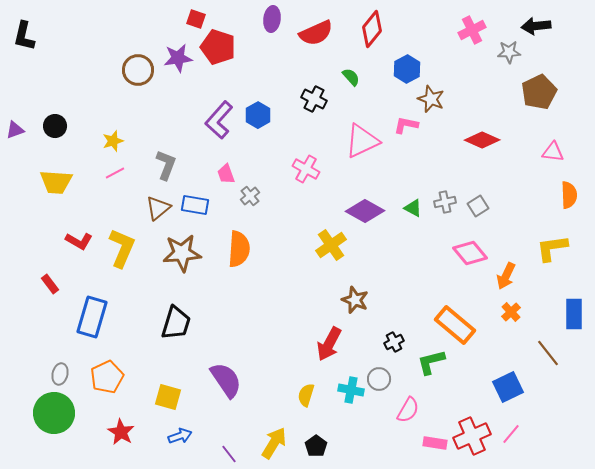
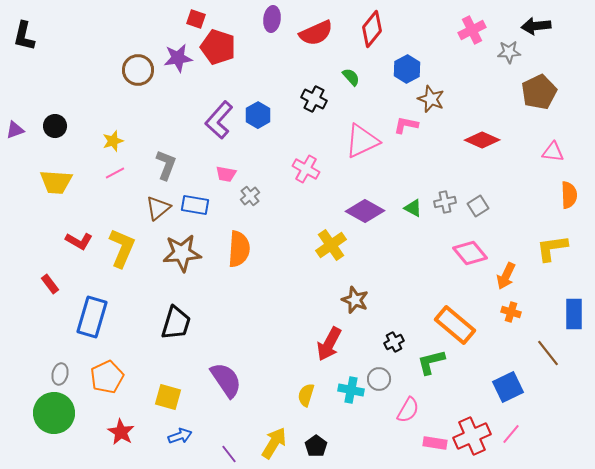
pink trapezoid at (226, 174): rotated 60 degrees counterclockwise
orange cross at (511, 312): rotated 30 degrees counterclockwise
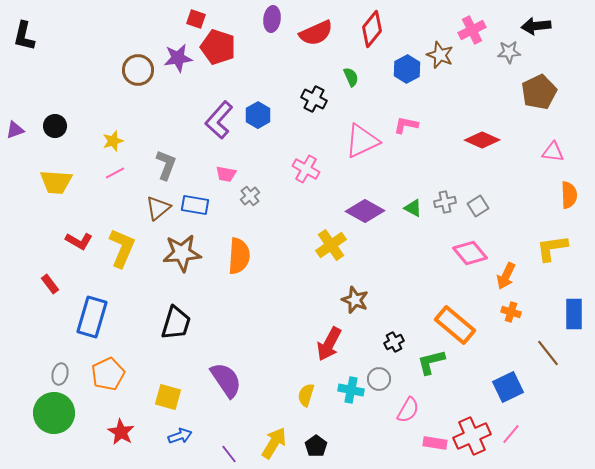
green semicircle at (351, 77): rotated 18 degrees clockwise
brown star at (431, 99): moved 9 px right, 44 px up
orange semicircle at (239, 249): moved 7 px down
orange pentagon at (107, 377): moved 1 px right, 3 px up
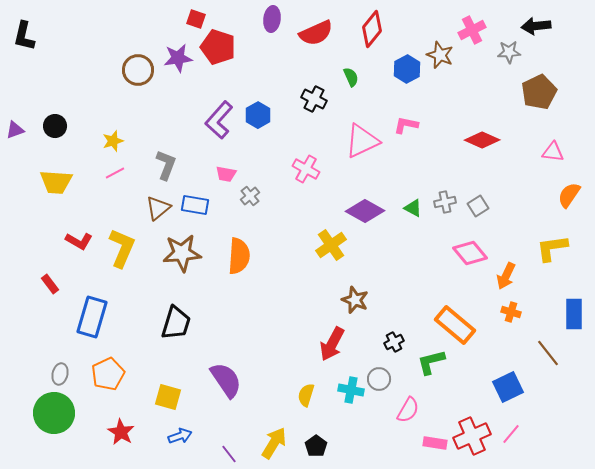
orange semicircle at (569, 195): rotated 144 degrees counterclockwise
red arrow at (329, 344): moved 3 px right
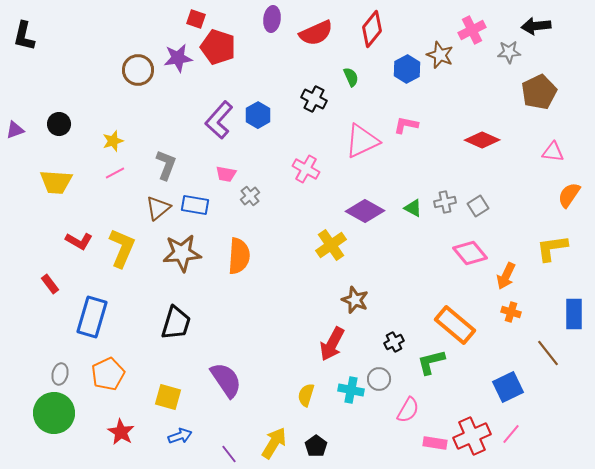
black circle at (55, 126): moved 4 px right, 2 px up
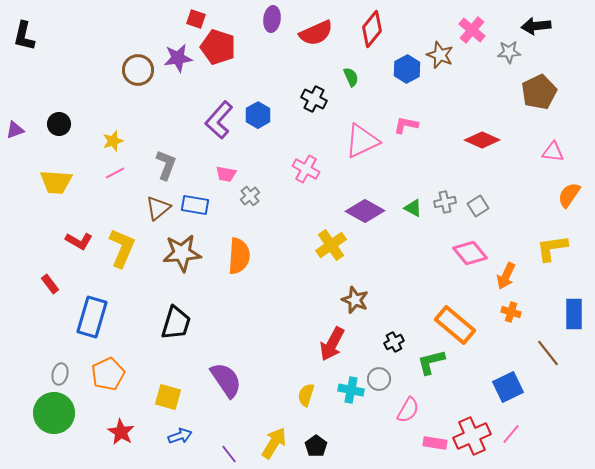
pink cross at (472, 30): rotated 24 degrees counterclockwise
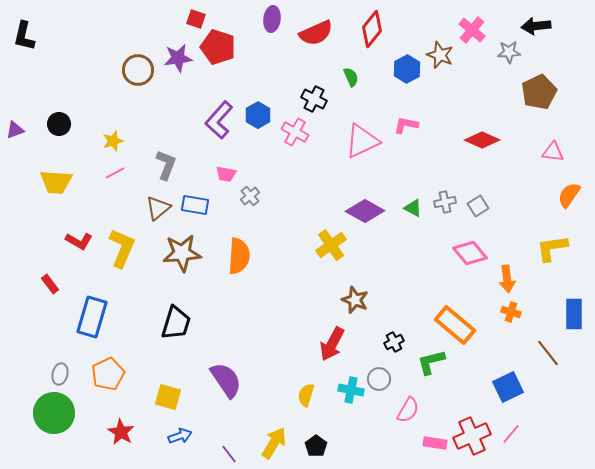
pink cross at (306, 169): moved 11 px left, 37 px up
orange arrow at (506, 276): moved 1 px right, 3 px down; rotated 32 degrees counterclockwise
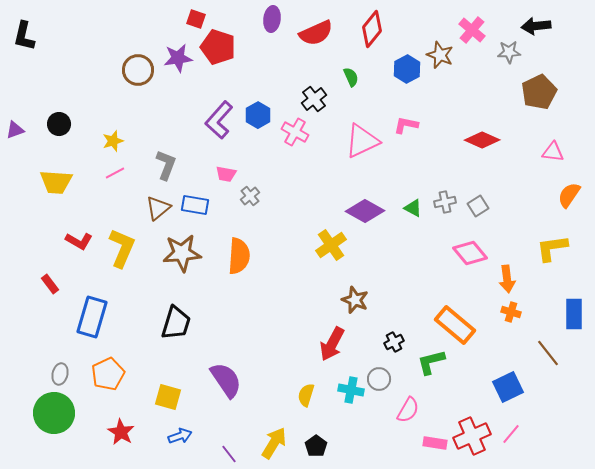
black cross at (314, 99): rotated 25 degrees clockwise
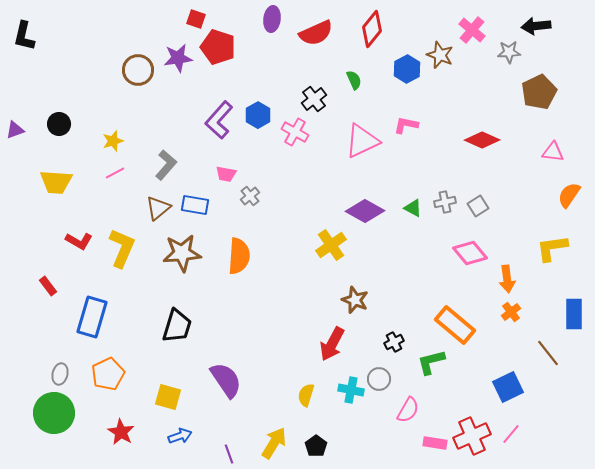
green semicircle at (351, 77): moved 3 px right, 3 px down
gray L-shape at (166, 165): rotated 20 degrees clockwise
red rectangle at (50, 284): moved 2 px left, 2 px down
orange cross at (511, 312): rotated 36 degrees clockwise
black trapezoid at (176, 323): moved 1 px right, 3 px down
purple line at (229, 454): rotated 18 degrees clockwise
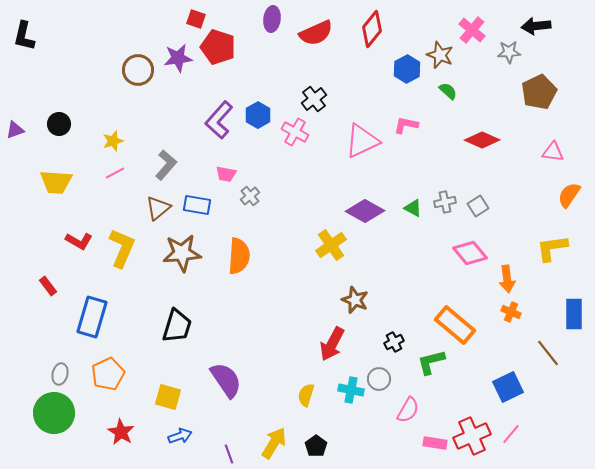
green semicircle at (354, 80): moved 94 px right, 11 px down; rotated 24 degrees counterclockwise
blue rectangle at (195, 205): moved 2 px right
orange cross at (511, 312): rotated 30 degrees counterclockwise
